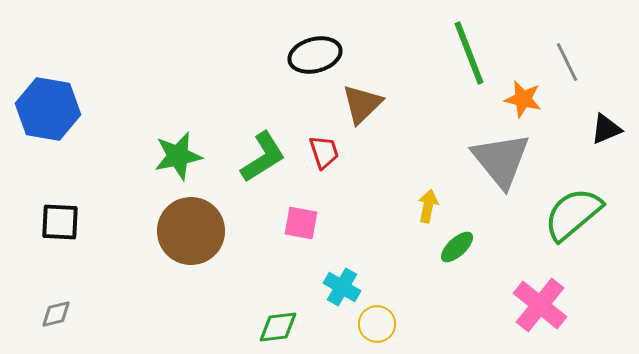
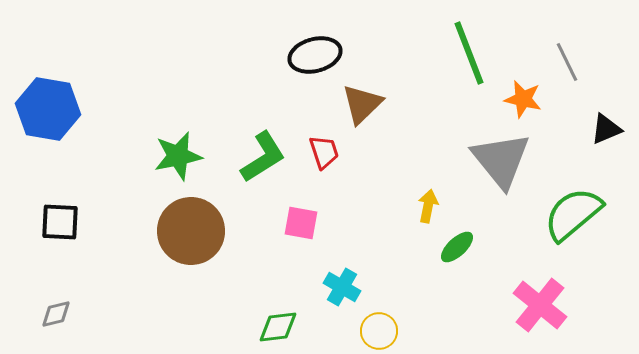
yellow circle: moved 2 px right, 7 px down
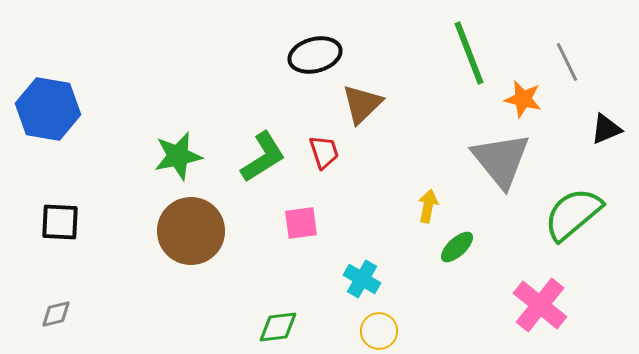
pink square: rotated 18 degrees counterclockwise
cyan cross: moved 20 px right, 8 px up
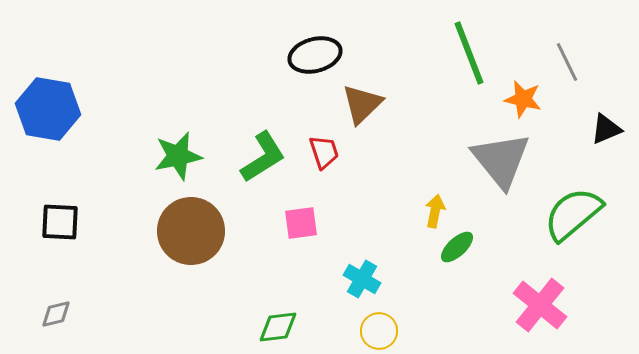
yellow arrow: moved 7 px right, 5 px down
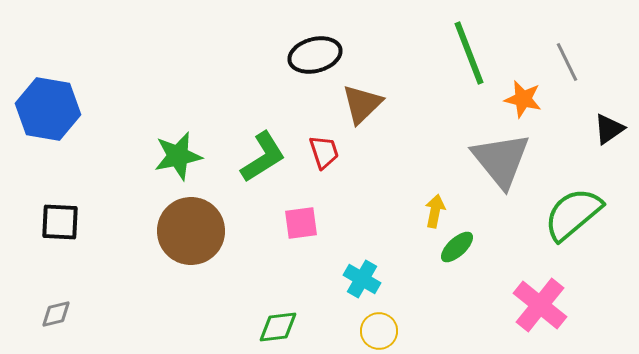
black triangle: moved 3 px right; rotated 12 degrees counterclockwise
